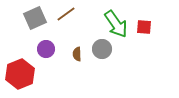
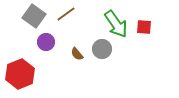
gray square: moved 1 px left, 2 px up; rotated 30 degrees counterclockwise
purple circle: moved 7 px up
brown semicircle: rotated 40 degrees counterclockwise
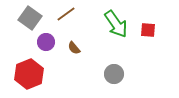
gray square: moved 4 px left, 2 px down
red square: moved 4 px right, 3 px down
gray circle: moved 12 px right, 25 px down
brown semicircle: moved 3 px left, 6 px up
red hexagon: moved 9 px right
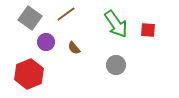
gray circle: moved 2 px right, 9 px up
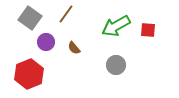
brown line: rotated 18 degrees counterclockwise
green arrow: moved 2 px down; rotated 96 degrees clockwise
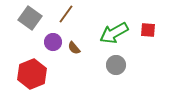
green arrow: moved 2 px left, 7 px down
purple circle: moved 7 px right
red hexagon: moved 3 px right
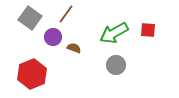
purple circle: moved 5 px up
brown semicircle: rotated 152 degrees clockwise
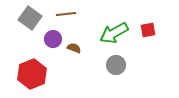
brown line: rotated 48 degrees clockwise
red square: rotated 14 degrees counterclockwise
purple circle: moved 2 px down
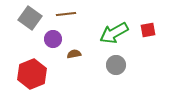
brown semicircle: moved 6 px down; rotated 32 degrees counterclockwise
